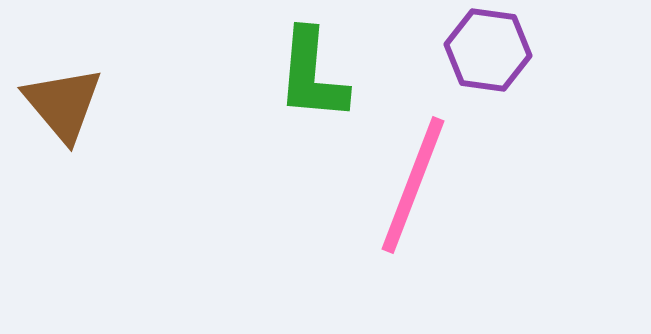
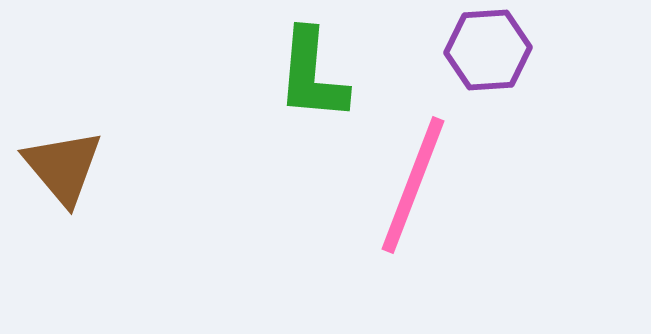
purple hexagon: rotated 12 degrees counterclockwise
brown triangle: moved 63 px down
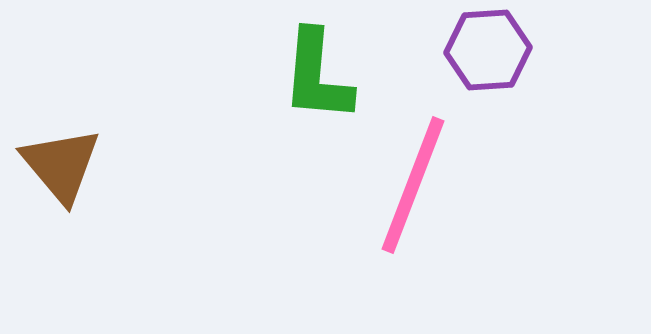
green L-shape: moved 5 px right, 1 px down
brown triangle: moved 2 px left, 2 px up
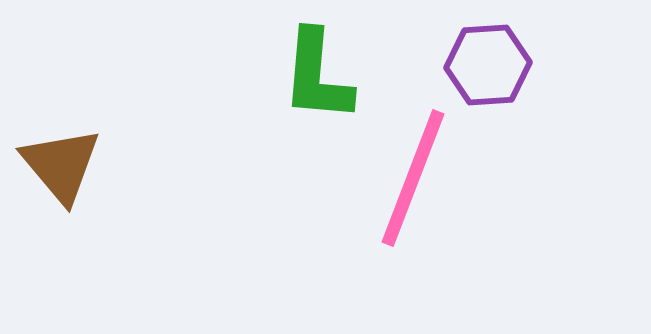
purple hexagon: moved 15 px down
pink line: moved 7 px up
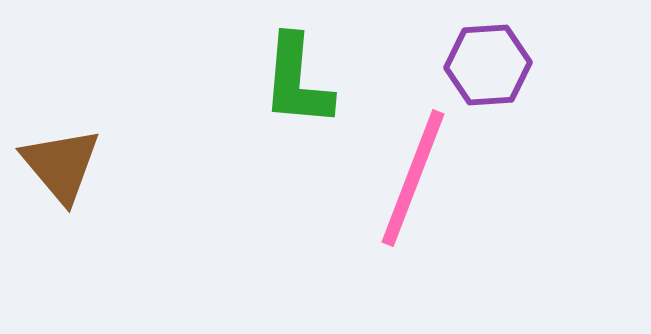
green L-shape: moved 20 px left, 5 px down
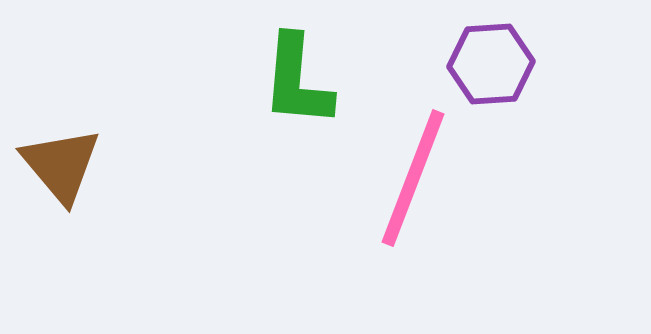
purple hexagon: moved 3 px right, 1 px up
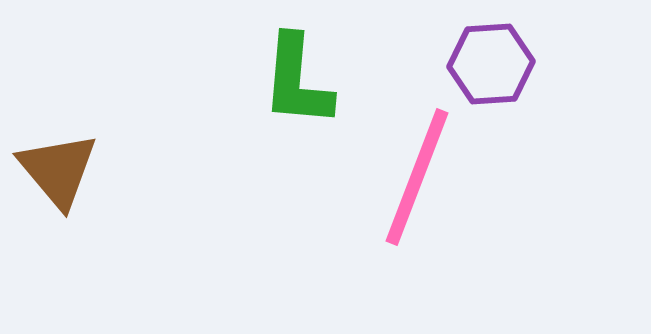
brown triangle: moved 3 px left, 5 px down
pink line: moved 4 px right, 1 px up
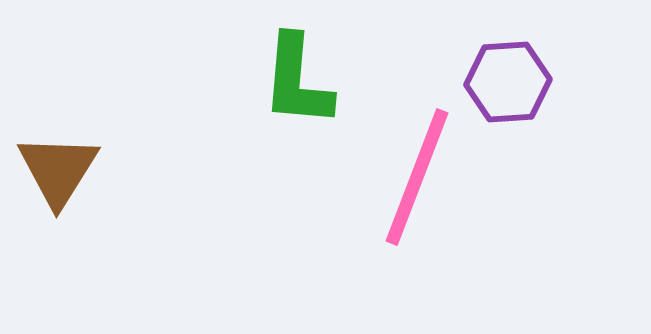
purple hexagon: moved 17 px right, 18 px down
brown triangle: rotated 12 degrees clockwise
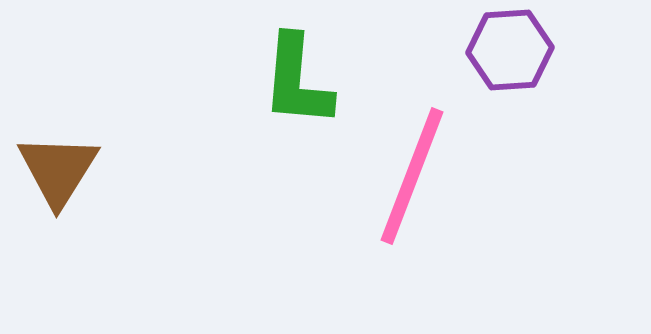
purple hexagon: moved 2 px right, 32 px up
pink line: moved 5 px left, 1 px up
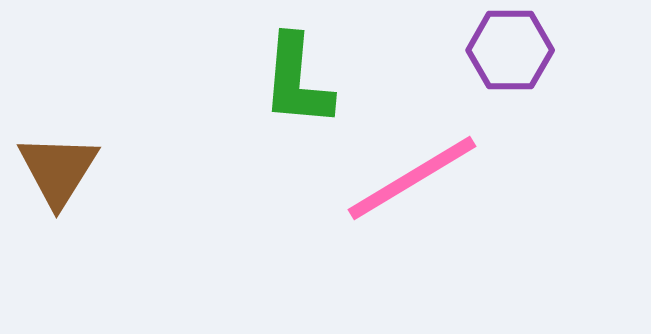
purple hexagon: rotated 4 degrees clockwise
pink line: moved 2 px down; rotated 38 degrees clockwise
